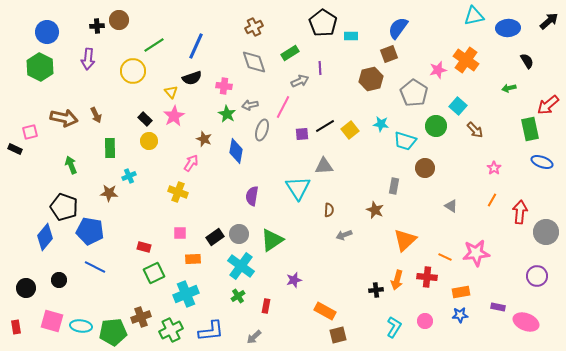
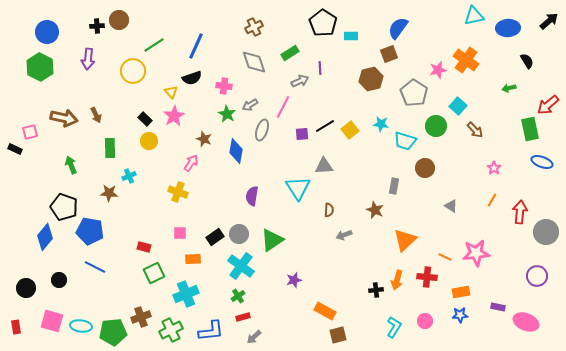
gray arrow at (250, 105): rotated 21 degrees counterclockwise
red rectangle at (266, 306): moved 23 px left, 11 px down; rotated 64 degrees clockwise
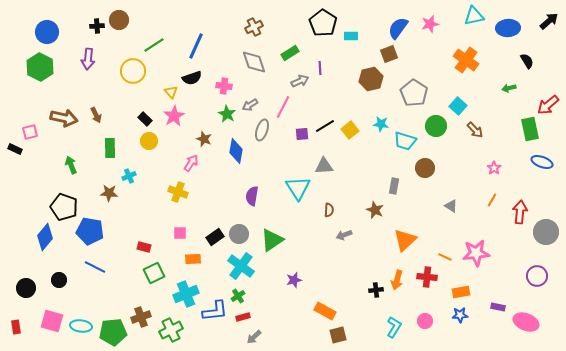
pink star at (438, 70): moved 8 px left, 46 px up
blue L-shape at (211, 331): moved 4 px right, 20 px up
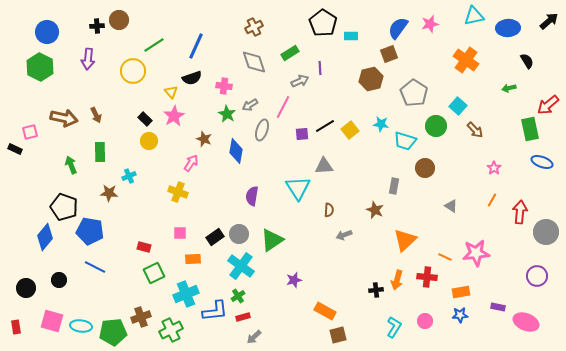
green rectangle at (110, 148): moved 10 px left, 4 px down
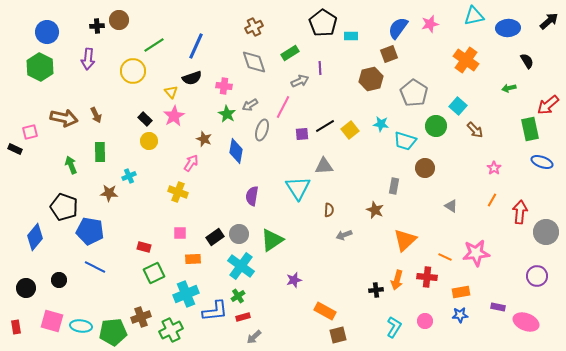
blue diamond at (45, 237): moved 10 px left
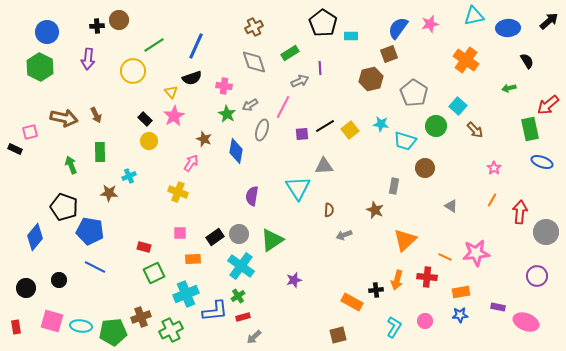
orange rectangle at (325, 311): moved 27 px right, 9 px up
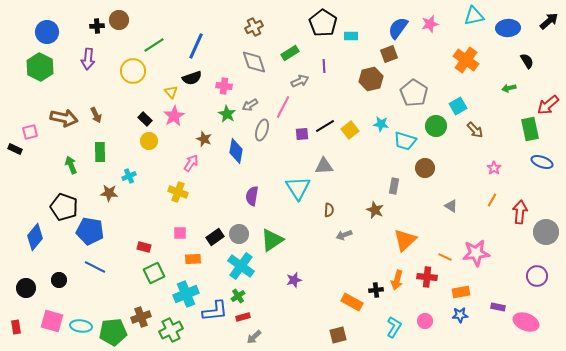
purple line at (320, 68): moved 4 px right, 2 px up
cyan square at (458, 106): rotated 18 degrees clockwise
